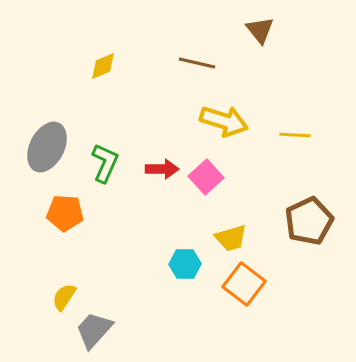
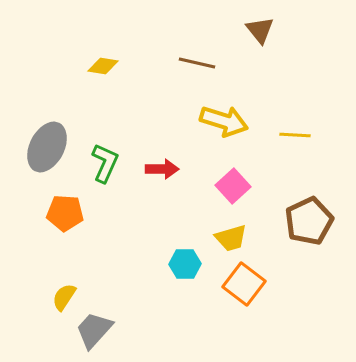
yellow diamond: rotated 32 degrees clockwise
pink square: moved 27 px right, 9 px down
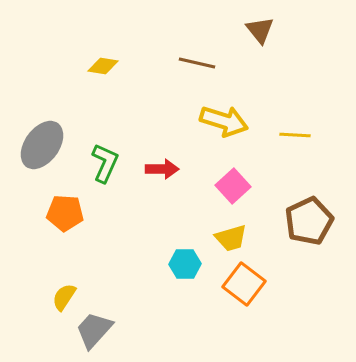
gray ellipse: moved 5 px left, 2 px up; rotated 9 degrees clockwise
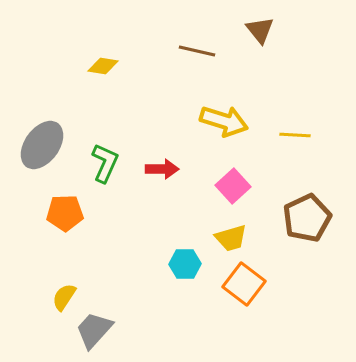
brown line: moved 12 px up
orange pentagon: rotated 6 degrees counterclockwise
brown pentagon: moved 2 px left, 3 px up
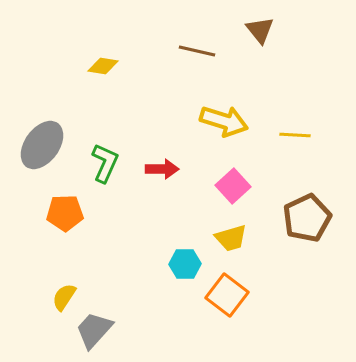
orange square: moved 17 px left, 11 px down
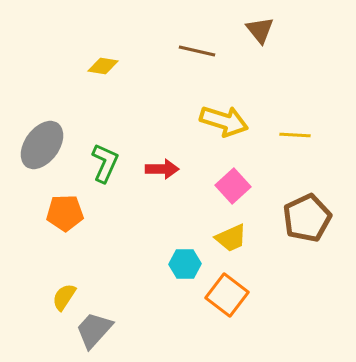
yellow trapezoid: rotated 8 degrees counterclockwise
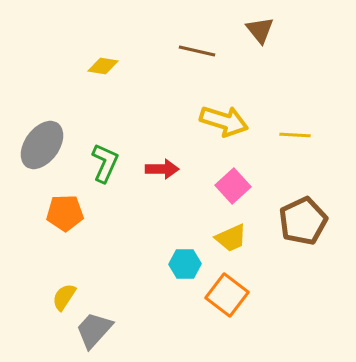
brown pentagon: moved 4 px left, 3 px down
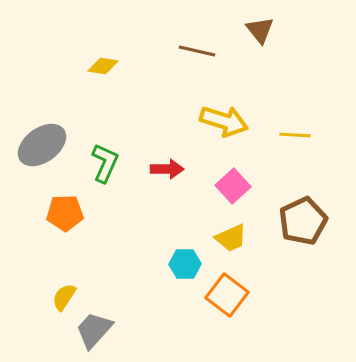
gray ellipse: rotated 18 degrees clockwise
red arrow: moved 5 px right
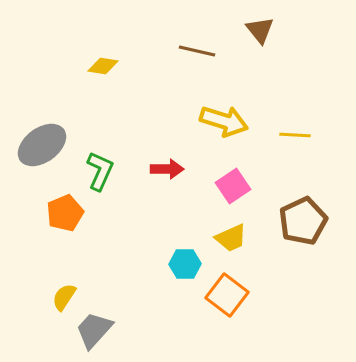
green L-shape: moved 5 px left, 8 px down
pink square: rotated 8 degrees clockwise
orange pentagon: rotated 21 degrees counterclockwise
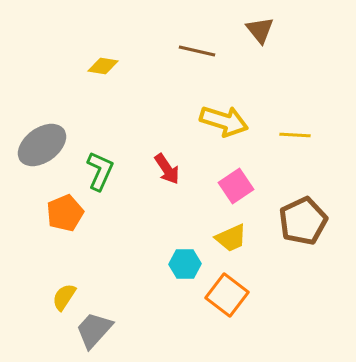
red arrow: rotated 56 degrees clockwise
pink square: moved 3 px right
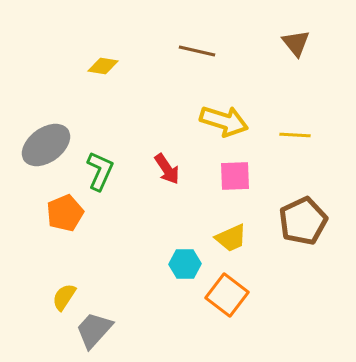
brown triangle: moved 36 px right, 13 px down
gray ellipse: moved 4 px right
pink square: moved 1 px left, 10 px up; rotated 32 degrees clockwise
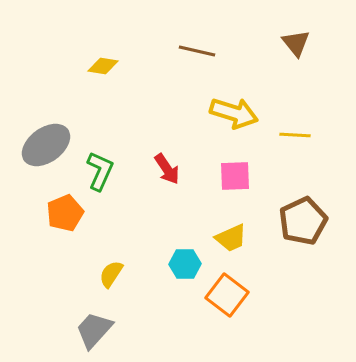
yellow arrow: moved 10 px right, 8 px up
yellow semicircle: moved 47 px right, 23 px up
